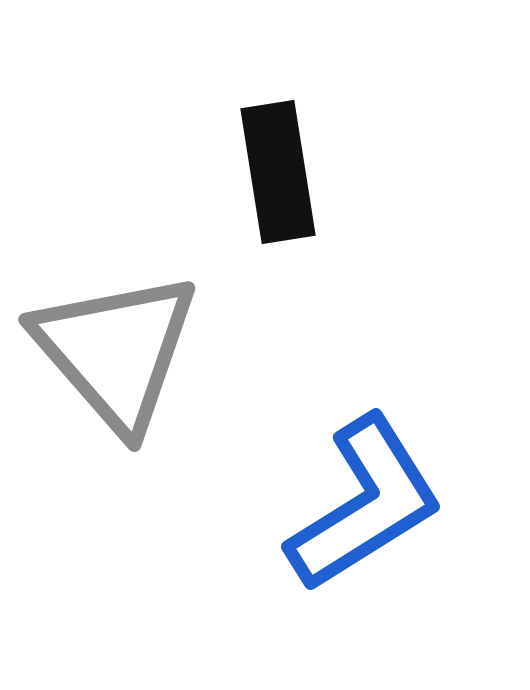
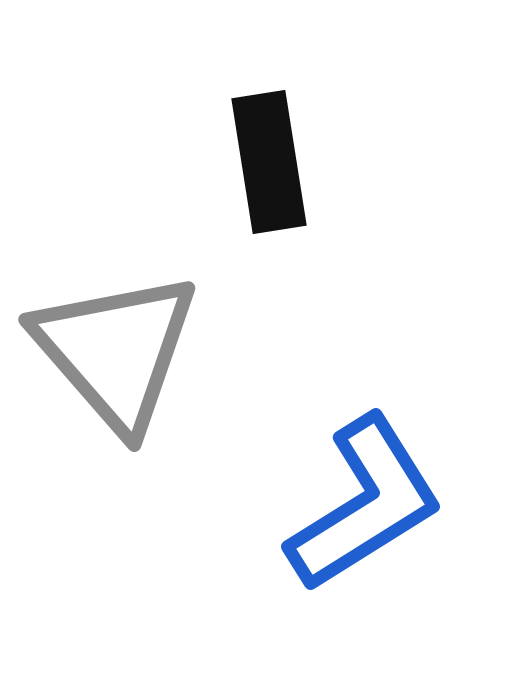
black rectangle: moved 9 px left, 10 px up
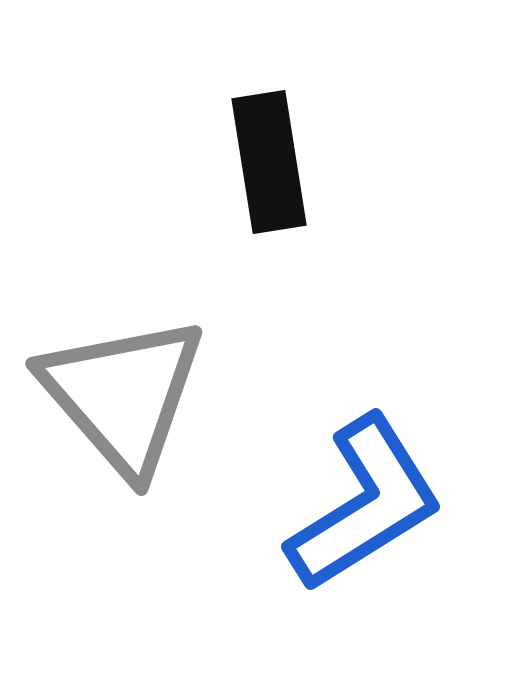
gray triangle: moved 7 px right, 44 px down
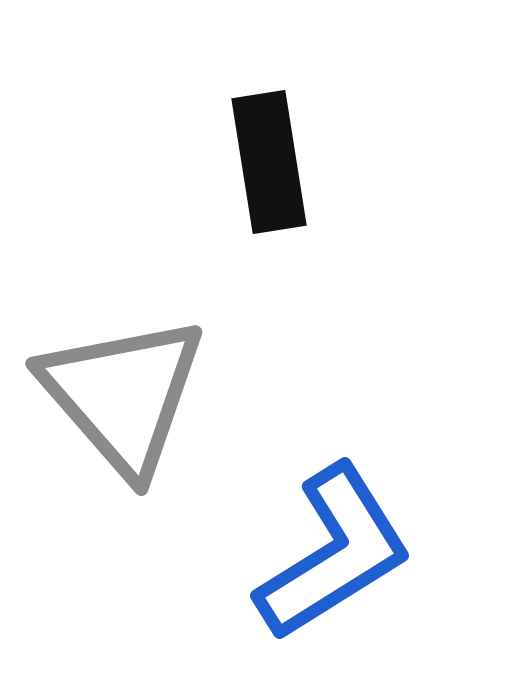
blue L-shape: moved 31 px left, 49 px down
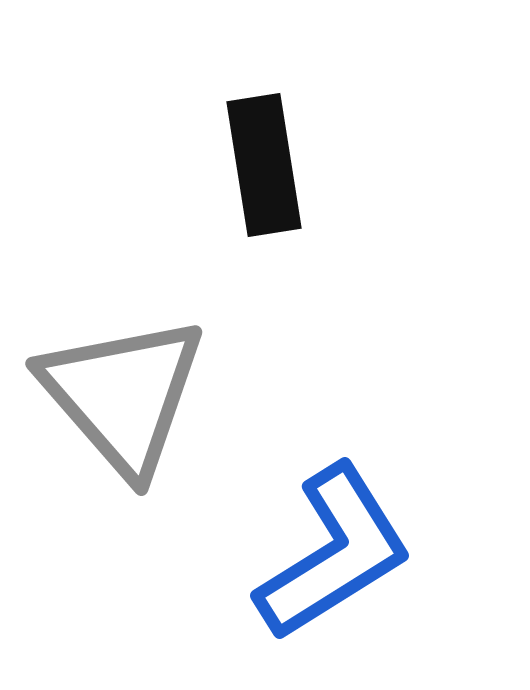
black rectangle: moved 5 px left, 3 px down
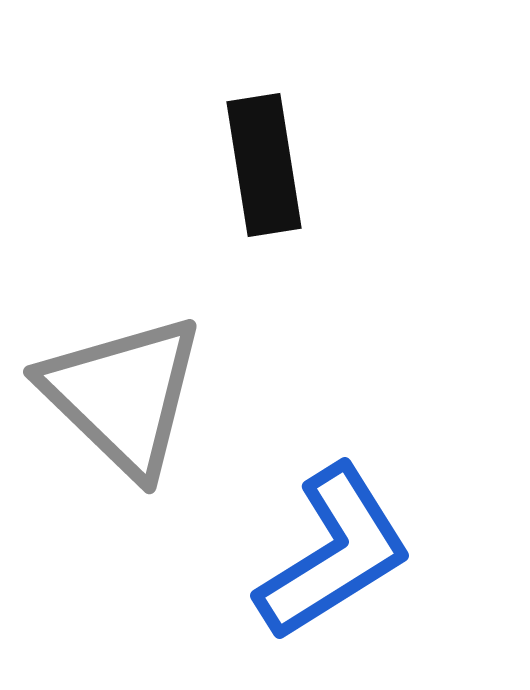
gray triangle: rotated 5 degrees counterclockwise
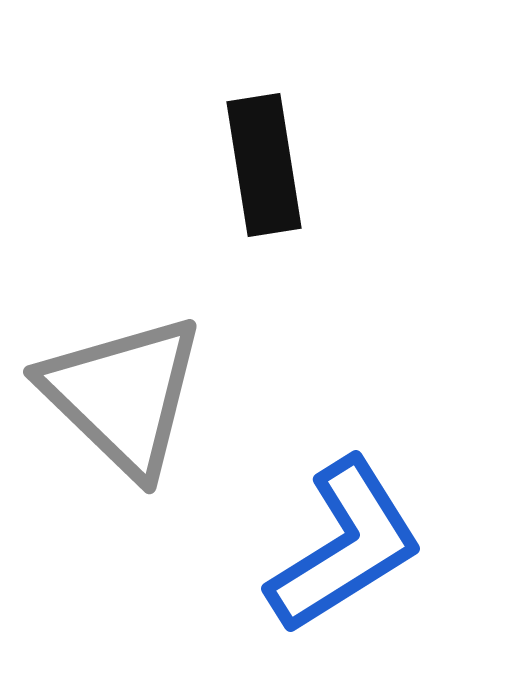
blue L-shape: moved 11 px right, 7 px up
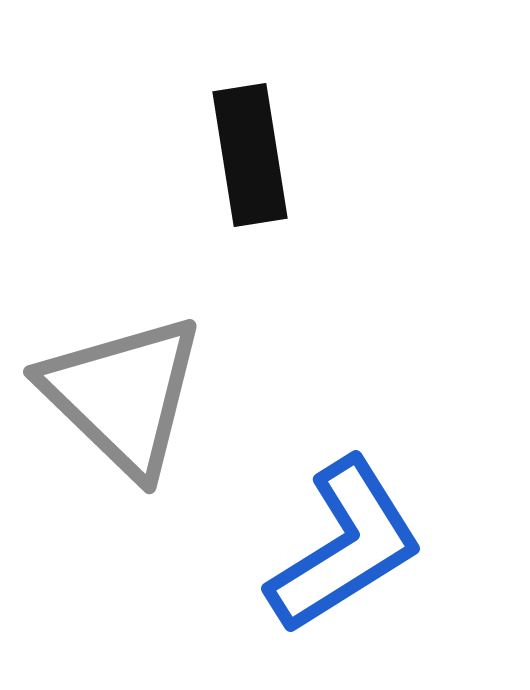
black rectangle: moved 14 px left, 10 px up
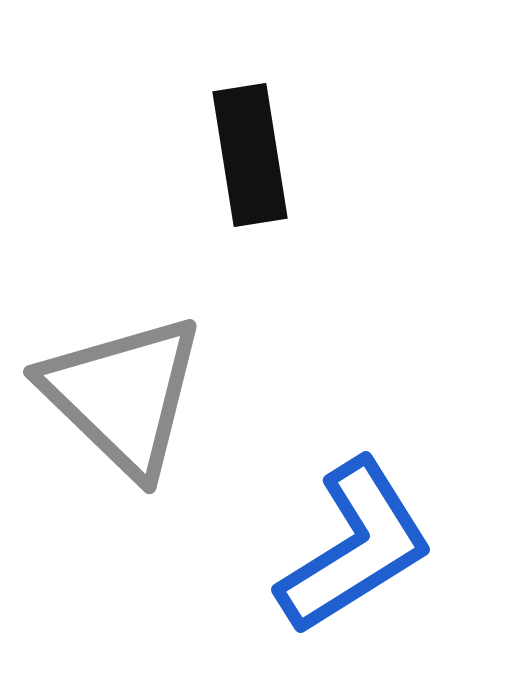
blue L-shape: moved 10 px right, 1 px down
